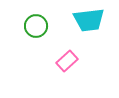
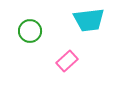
green circle: moved 6 px left, 5 px down
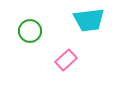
pink rectangle: moved 1 px left, 1 px up
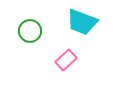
cyan trapezoid: moved 7 px left, 2 px down; rotated 28 degrees clockwise
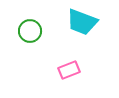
pink rectangle: moved 3 px right, 10 px down; rotated 20 degrees clockwise
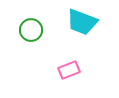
green circle: moved 1 px right, 1 px up
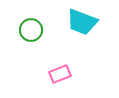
pink rectangle: moved 9 px left, 4 px down
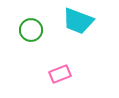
cyan trapezoid: moved 4 px left, 1 px up
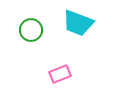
cyan trapezoid: moved 2 px down
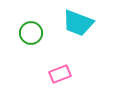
green circle: moved 3 px down
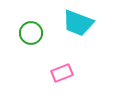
pink rectangle: moved 2 px right, 1 px up
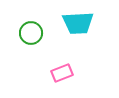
cyan trapezoid: rotated 24 degrees counterclockwise
